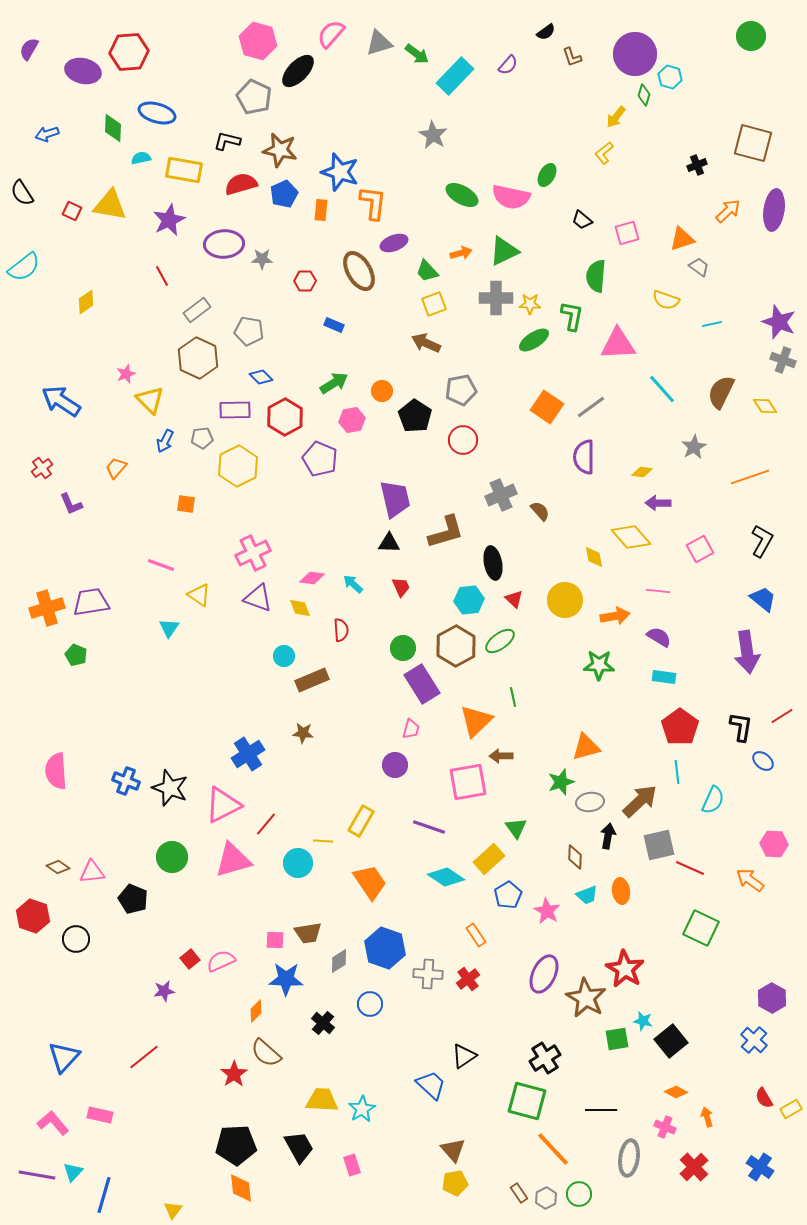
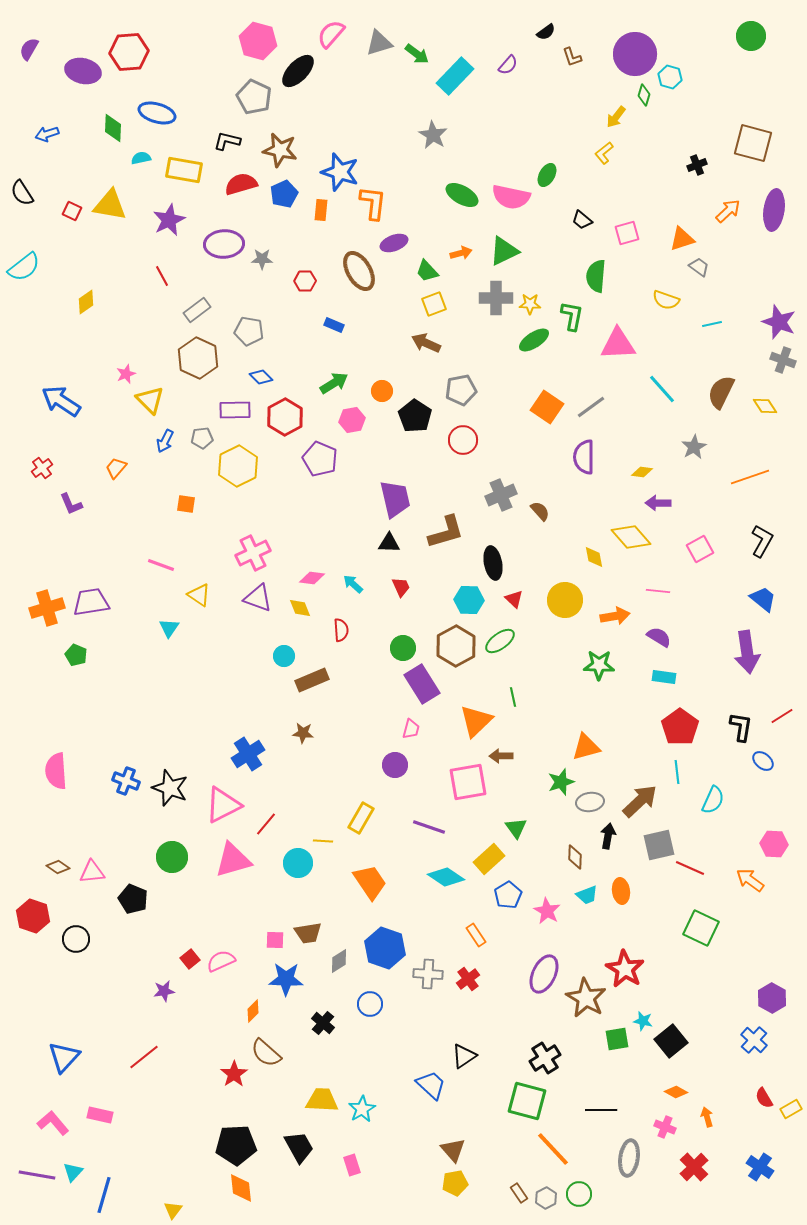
cyan hexagon at (469, 600): rotated 8 degrees clockwise
yellow rectangle at (361, 821): moved 3 px up
orange diamond at (256, 1011): moved 3 px left
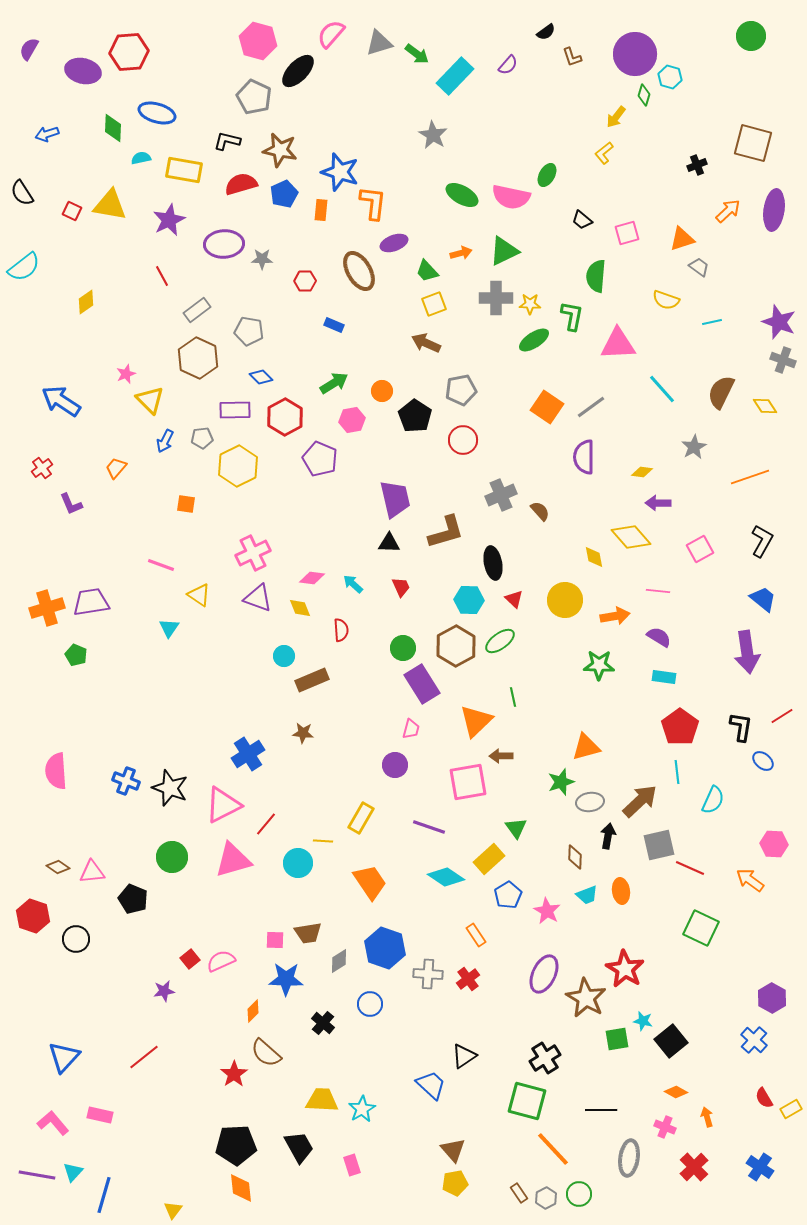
cyan line at (712, 324): moved 2 px up
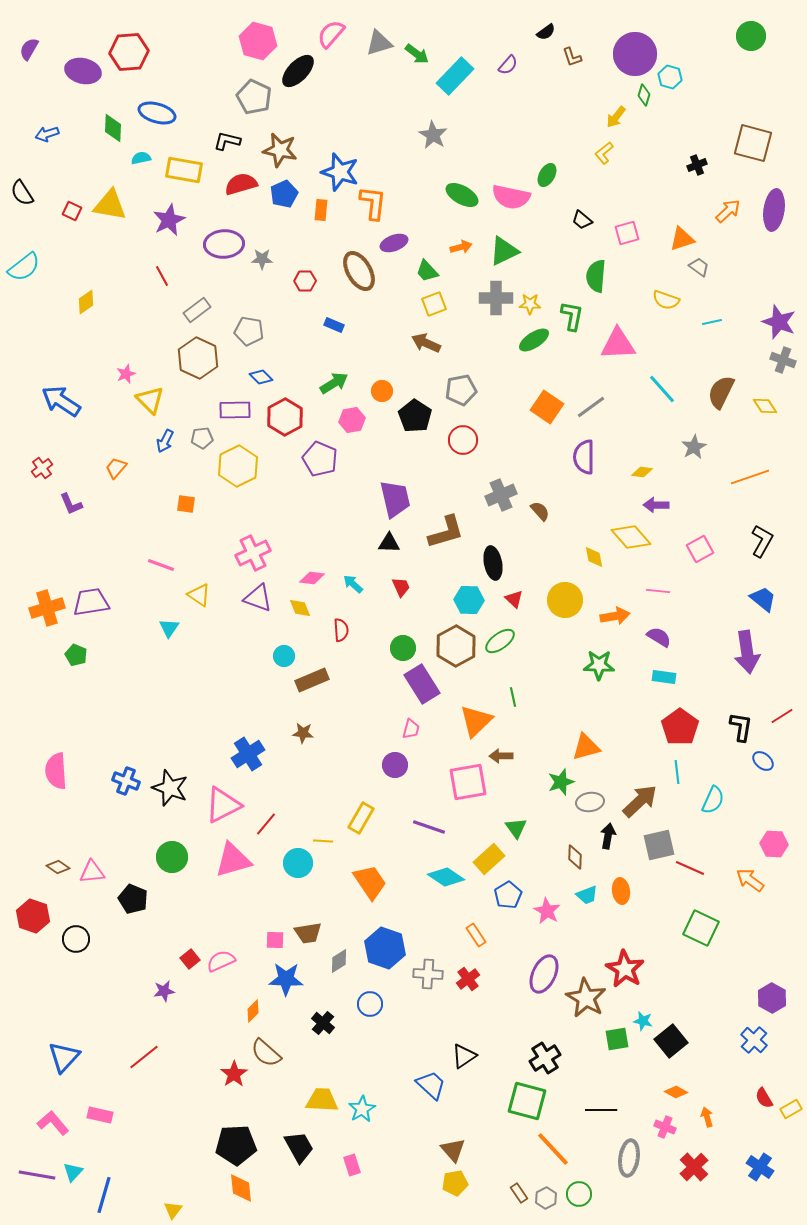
orange arrow at (461, 253): moved 6 px up
purple arrow at (658, 503): moved 2 px left, 2 px down
